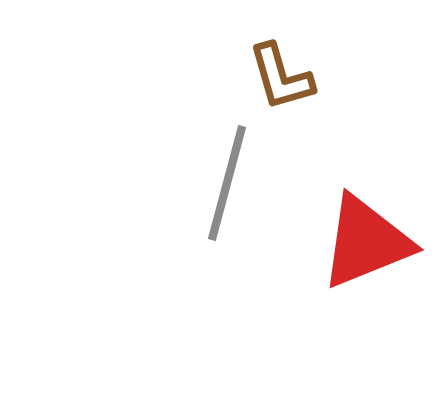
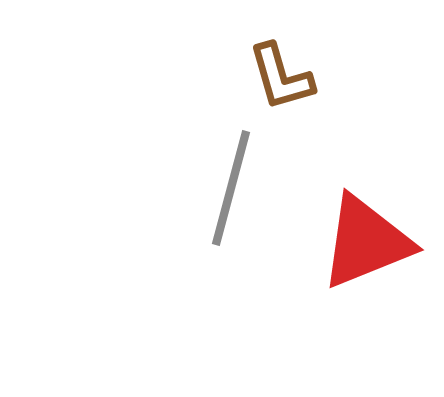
gray line: moved 4 px right, 5 px down
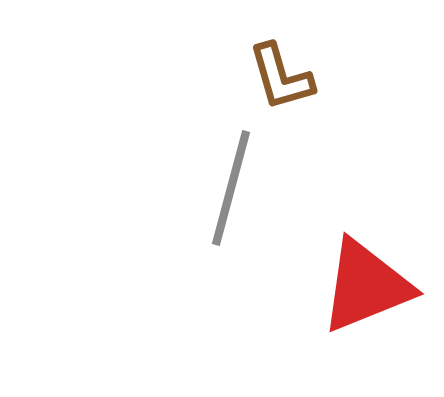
red triangle: moved 44 px down
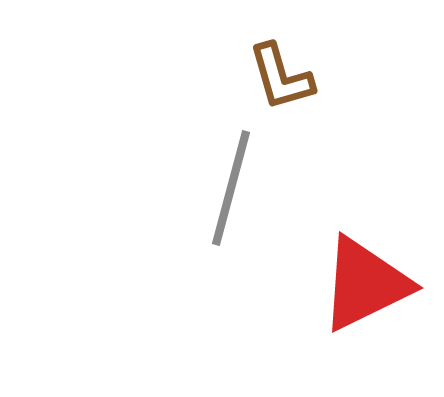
red triangle: moved 1 px left, 2 px up; rotated 4 degrees counterclockwise
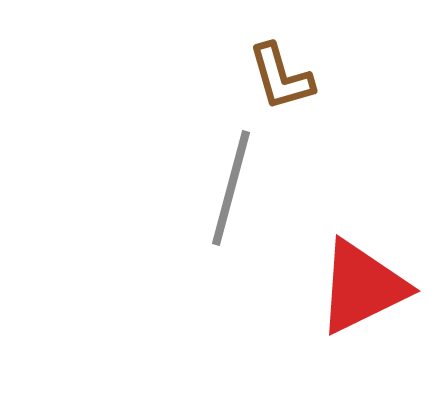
red triangle: moved 3 px left, 3 px down
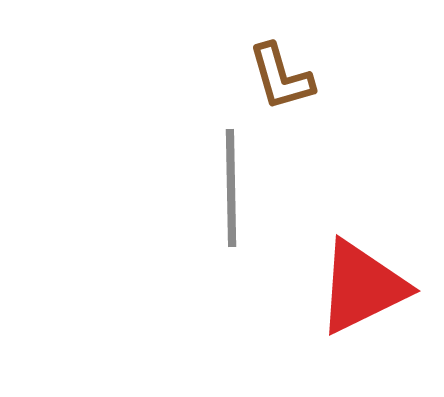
gray line: rotated 16 degrees counterclockwise
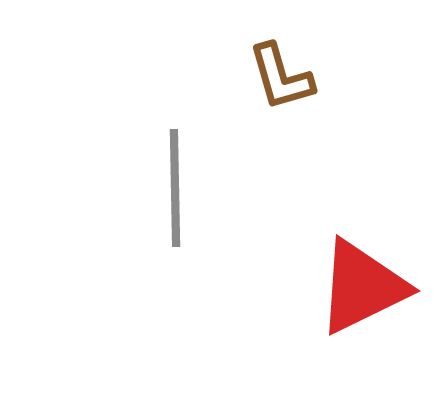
gray line: moved 56 px left
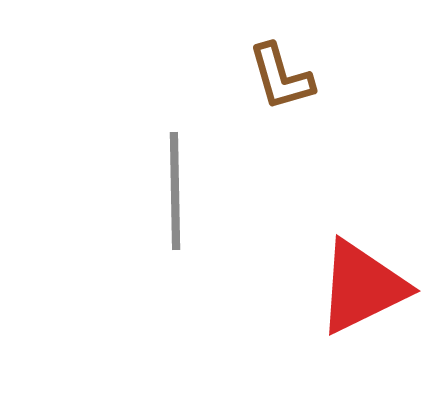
gray line: moved 3 px down
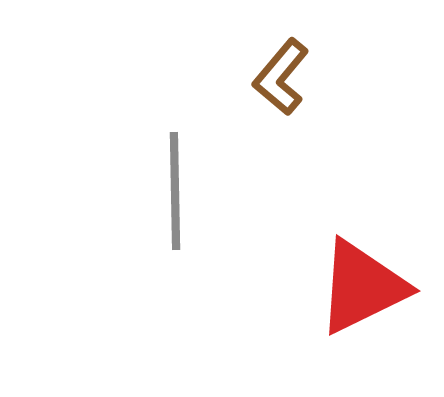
brown L-shape: rotated 56 degrees clockwise
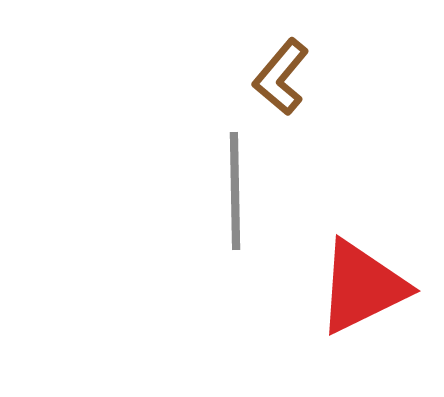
gray line: moved 60 px right
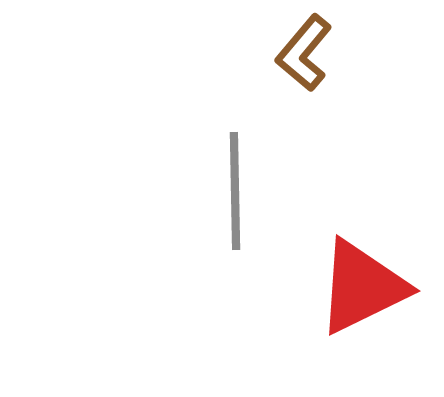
brown L-shape: moved 23 px right, 24 px up
